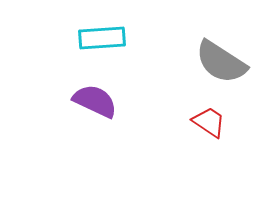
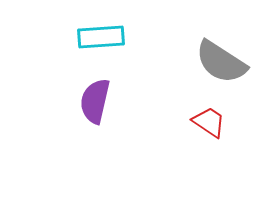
cyan rectangle: moved 1 px left, 1 px up
purple semicircle: rotated 102 degrees counterclockwise
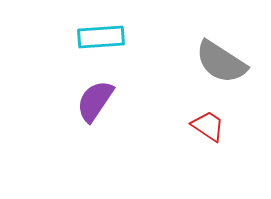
purple semicircle: rotated 21 degrees clockwise
red trapezoid: moved 1 px left, 4 px down
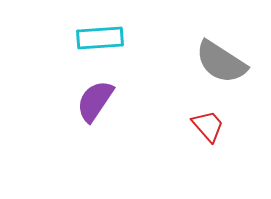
cyan rectangle: moved 1 px left, 1 px down
red trapezoid: rotated 15 degrees clockwise
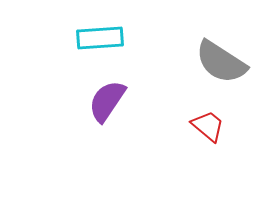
purple semicircle: moved 12 px right
red trapezoid: rotated 9 degrees counterclockwise
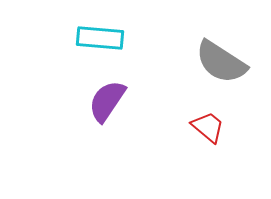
cyan rectangle: rotated 9 degrees clockwise
red trapezoid: moved 1 px down
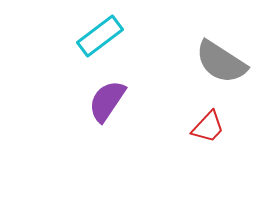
cyan rectangle: moved 2 px up; rotated 42 degrees counterclockwise
red trapezoid: rotated 93 degrees clockwise
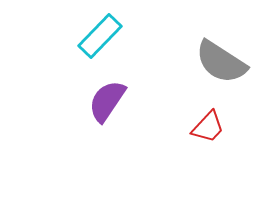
cyan rectangle: rotated 9 degrees counterclockwise
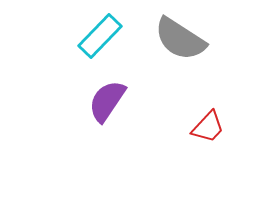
gray semicircle: moved 41 px left, 23 px up
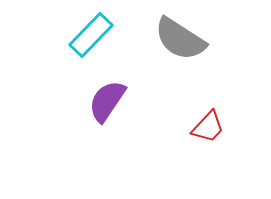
cyan rectangle: moved 9 px left, 1 px up
